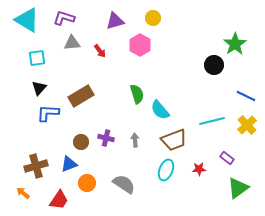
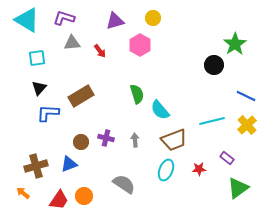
orange circle: moved 3 px left, 13 px down
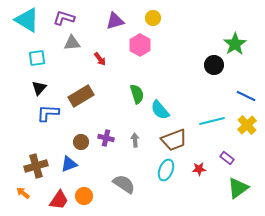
red arrow: moved 8 px down
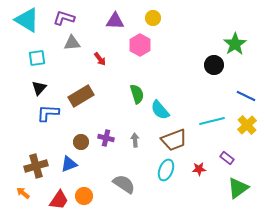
purple triangle: rotated 18 degrees clockwise
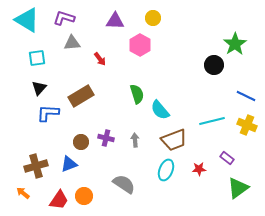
yellow cross: rotated 24 degrees counterclockwise
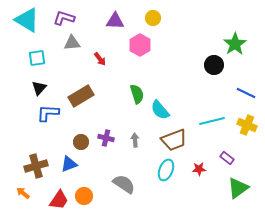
blue line: moved 3 px up
